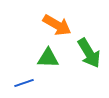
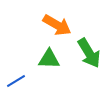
green triangle: moved 1 px right, 1 px down
blue line: moved 8 px left, 2 px up; rotated 12 degrees counterclockwise
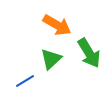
green triangle: moved 2 px right; rotated 45 degrees counterclockwise
blue line: moved 9 px right
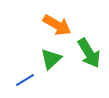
blue line: moved 1 px up
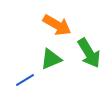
green triangle: rotated 20 degrees clockwise
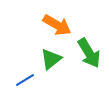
green triangle: rotated 15 degrees counterclockwise
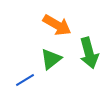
green arrow: rotated 16 degrees clockwise
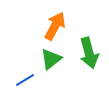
orange arrow: moved 2 px left, 1 px down; rotated 92 degrees counterclockwise
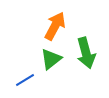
green arrow: moved 3 px left
